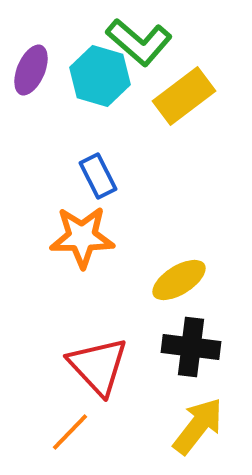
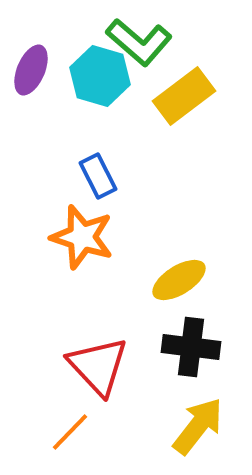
orange star: rotated 18 degrees clockwise
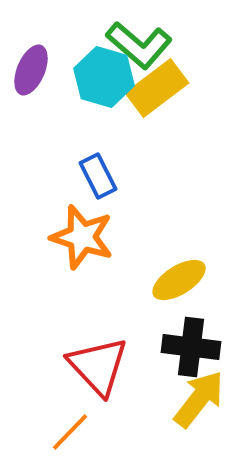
green L-shape: moved 3 px down
cyan hexagon: moved 4 px right, 1 px down
yellow rectangle: moved 27 px left, 8 px up
yellow arrow: moved 1 px right, 27 px up
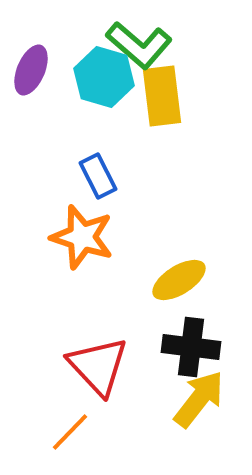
yellow rectangle: moved 5 px right, 8 px down; rotated 60 degrees counterclockwise
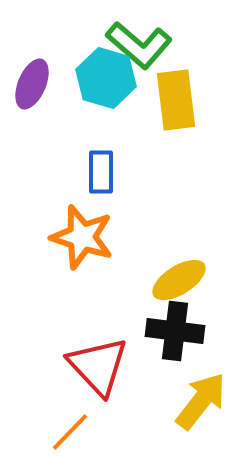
purple ellipse: moved 1 px right, 14 px down
cyan hexagon: moved 2 px right, 1 px down
yellow rectangle: moved 14 px right, 4 px down
blue rectangle: moved 3 px right, 4 px up; rotated 27 degrees clockwise
black cross: moved 16 px left, 16 px up
yellow arrow: moved 2 px right, 2 px down
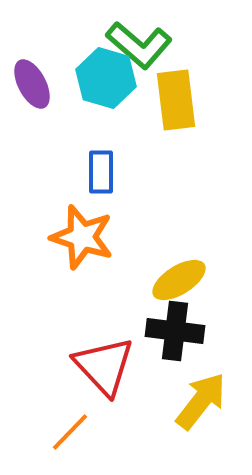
purple ellipse: rotated 51 degrees counterclockwise
red triangle: moved 6 px right
